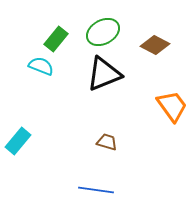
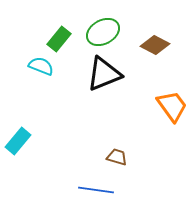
green rectangle: moved 3 px right
brown trapezoid: moved 10 px right, 15 px down
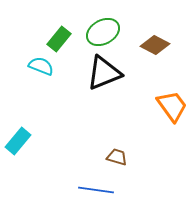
black triangle: moved 1 px up
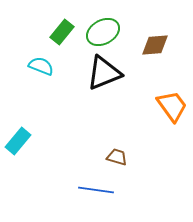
green rectangle: moved 3 px right, 7 px up
brown diamond: rotated 32 degrees counterclockwise
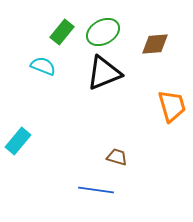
brown diamond: moved 1 px up
cyan semicircle: moved 2 px right
orange trapezoid: rotated 20 degrees clockwise
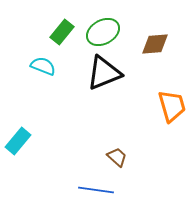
brown trapezoid: rotated 25 degrees clockwise
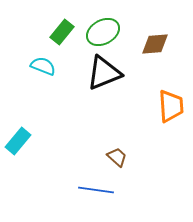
orange trapezoid: moved 1 px left; rotated 12 degrees clockwise
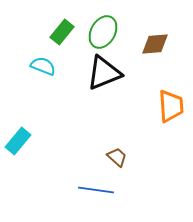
green ellipse: rotated 32 degrees counterclockwise
